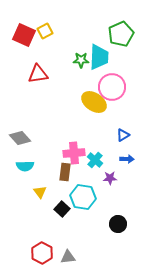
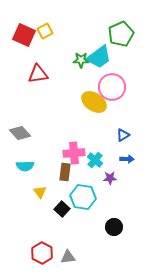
cyan trapezoid: rotated 52 degrees clockwise
gray diamond: moved 5 px up
black circle: moved 4 px left, 3 px down
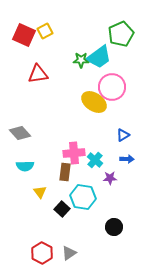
gray triangle: moved 1 px right, 4 px up; rotated 28 degrees counterclockwise
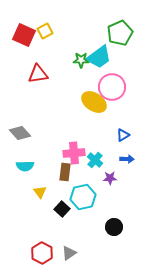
green pentagon: moved 1 px left, 1 px up
cyan hexagon: rotated 20 degrees counterclockwise
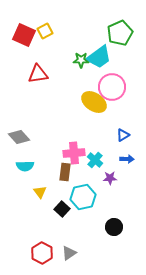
gray diamond: moved 1 px left, 4 px down
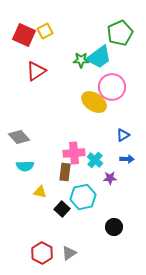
red triangle: moved 2 px left, 3 px up; rotated 25 degrees counterclockwise
yellow triangle: rotated 40 degrees counterclockwise
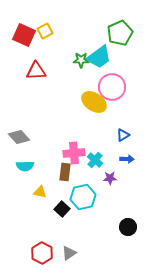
red triangle: rotated 30 degrees clockwise
black circle: moved 14 px right
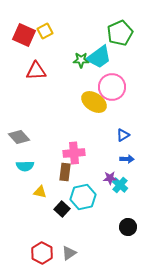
cyan cross: moved 25 px right, 25 px down
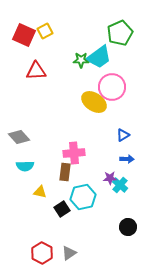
black square: rotated 14 degrees clockwise
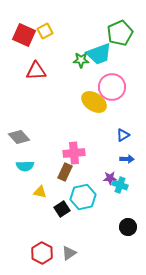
cyan trapezoid: moved 3 px up; rotated 16 degrees clockwise
brown rectangle: rotated 18 degrees clockwise
cyan cross: rotated 21 degrees counterclockwise
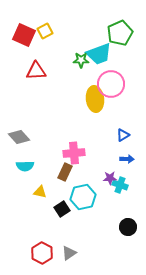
pink circle: moved 1 px left, 3 px up
yellow ellipse: moved 1 px right, 3 px up; rotated 50 degrees clockwise
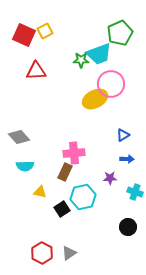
yellow ellipse: rotated 70 degrees clockwise
cyan cross: moved 15 px right, 7 px down
